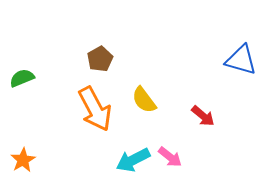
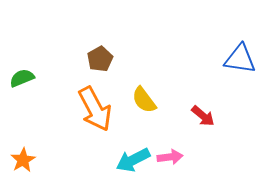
blue triangle: moved 1 px left, 1 px up; rotated 8 degrees counterclockwise
pink arrow: rotated 45 degrees counterclockwise
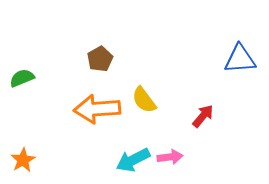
blue triangle: rotated 12 degrees counterclockwise
orange arrow: moved 2 px right; rotated 114 degrees clockwise
red arrow: rotated 90 degrees counterclockwise
